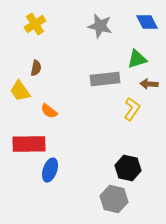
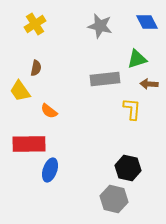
yellow L-shape: rotated 30 degrees counterclockwise
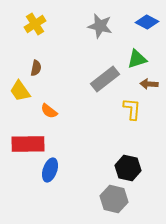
blue diamond: rotated 35 degrees counterclockwise
gray rectangle: rotated 32 degrees counterclockwise
red rectangle: moved 1 px left
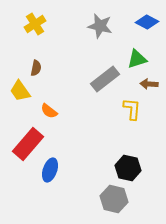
red rectangle: rotated 48 degrees counterclockwise
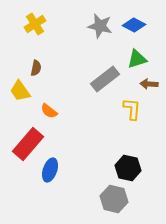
blue diamond: moved 13 px left, 3 px down
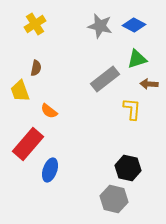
yellow trapezoid: rotated 15 degrees clockwise
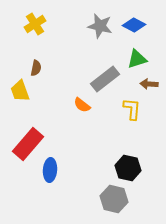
orange semicircle: moved 33 px right, 6 px up
blue ellipse: rotated 15 degrees counterclockwise
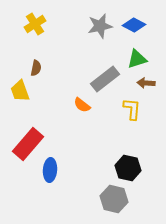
gray star: rotated 25 degrees counterclockwise
brown arrow: moved 3 px left, 1 px up
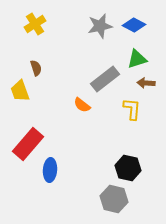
brown semicircle: rotated 28 degrees counterclockwise
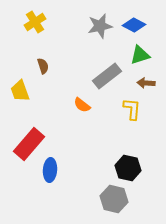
yellow cross: moved 2 px up
green triangle: moved 3 px right, 4 px up
brown semicircle: moved 7 px right, 2 px up
gray rectangle: moved 2 px right, 3 px up
red rectangle: moved 1 px right
